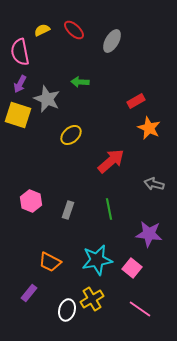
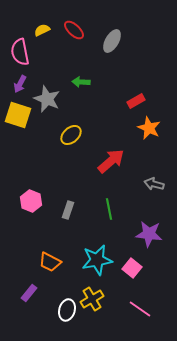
green arrow: moved 1 px right
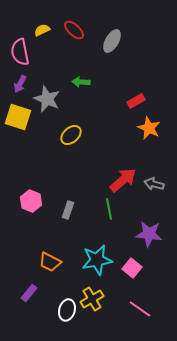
yellow square: moved 2 px down
red arrow: moved 12 px right, 19 px down
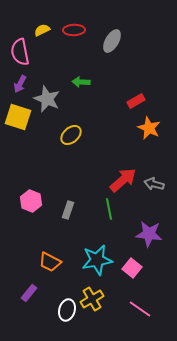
red ellipse: rotated 45 degrees counterclockwise
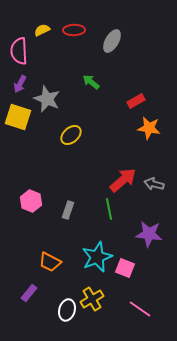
pink semicircle: moved 1 px left, 1 px up; rotated 8 degrees clockwise
green arrow: moved 10 px right; rotated 36 degrees clockwise
orange star: rotated 15 degrees counterclockwise
cyan star: moved 3 px up; rotated 12 degrees counterclockwise
pink square: moved 7 px left; rotated 18 degrees counterclockwise
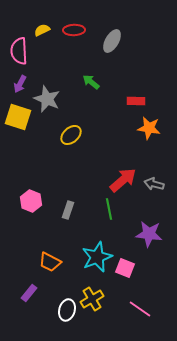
red rectangle: rotated 30 degrees clockwise
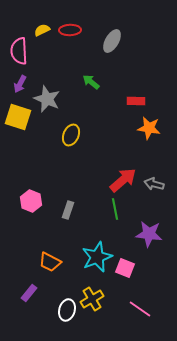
red ellipse: moved 4 px left
yellow ellipse: rotated 25 degrees counterclockwise
green line: moved 6 px right
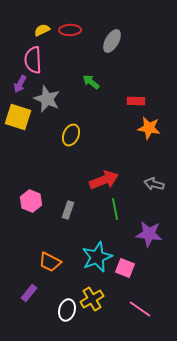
pink semicircle: moved 14 px right, 9 px down
red arrow: moved 19 px left; rotated 20 degrees clockwise
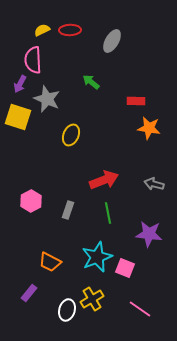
pink hexagon: rotated 10 degrees clockwise
green line: moved 7 px left, 4 px down
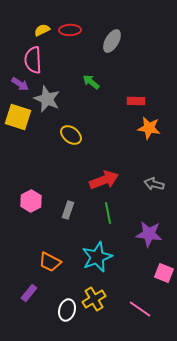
purple arrow: rotated 84 degrees counterclockwise
yellow ellipse: rotated 75 degrees counterclockwise
pink square: moved 39 px right, 5 px down
yellow cross: moved 2 px right
